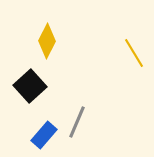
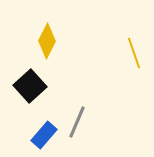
yellow line: rotated 12 degrees clockwise
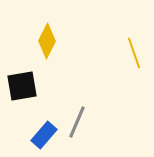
black square: moved 8 px left; rotated 32 degrees clockwise
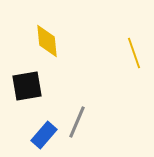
yellow diamond: rotated 32 degrees counterclockwise
black square: moved 5 px right
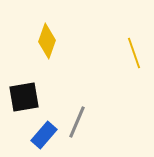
yellow diamond: rotated 24 degrees clockwise
black square: moved 3 px left, 11 px down
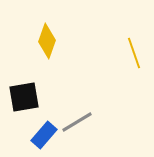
gray line: rotated 36 degrees clockwise
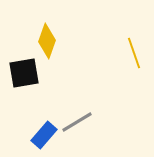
black square: moved 24 px up
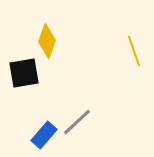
yellow line: moved 2 px up
gray line: rotated 12 degrees counterclockwise
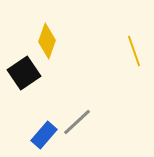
black square: rotated 24 degrees counterclockwise
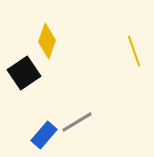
gray line: rotated 12 degrees clockwise
